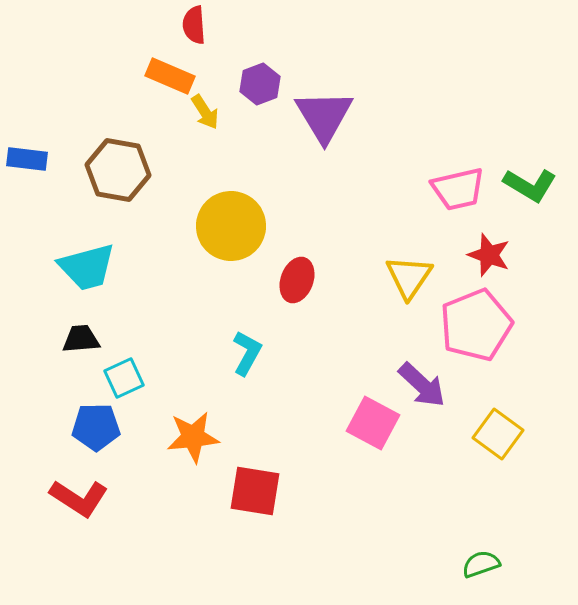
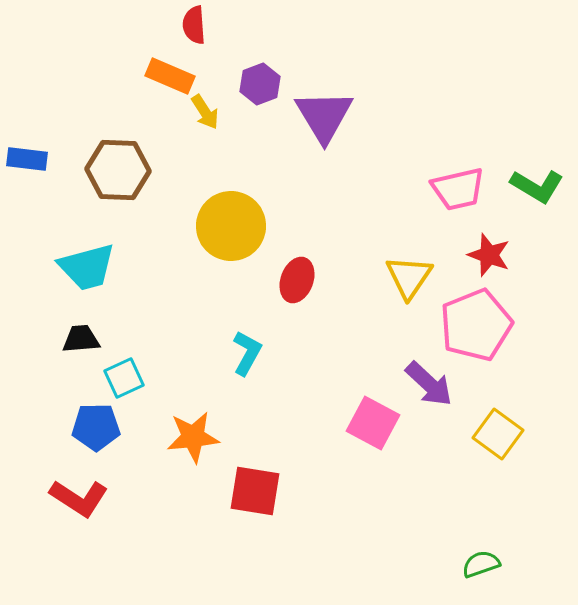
brown hexagon: rotated 8 degrees counterclockwise
green L-shape: moved 7 px right, 1 px down
purple arrow: moved 7 px right, 1 px up
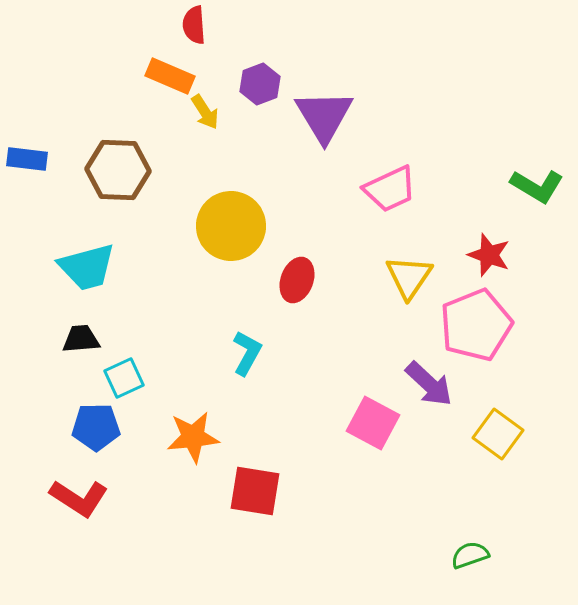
pink trapezoid: moved 68 px left; rotated 12 degrees counterclockwise
green semicircle: moved 11 px left, 9 px up
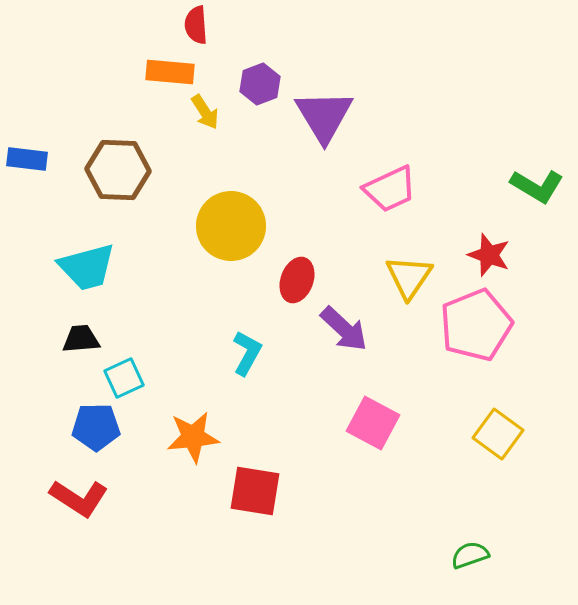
red semicircle: moved 2 px right
orange rectangle: moved 4 px up; rotated 18 degrees counterclockwise
purple arrow: moved 85 px left, 55 px up
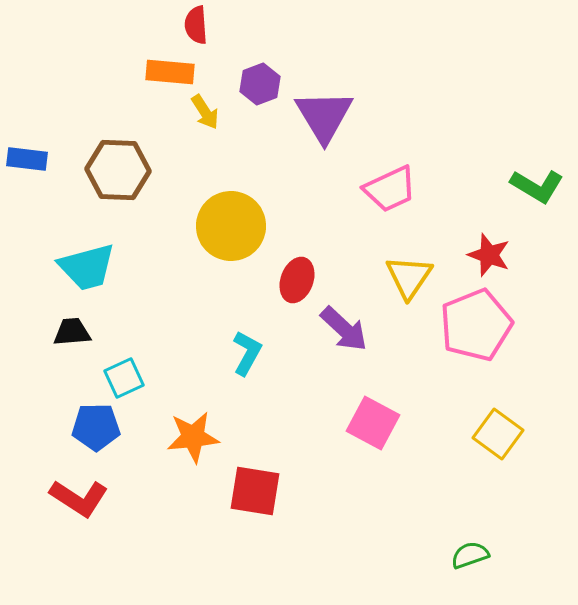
black trapezoid: moved 9 px left, 7 px up
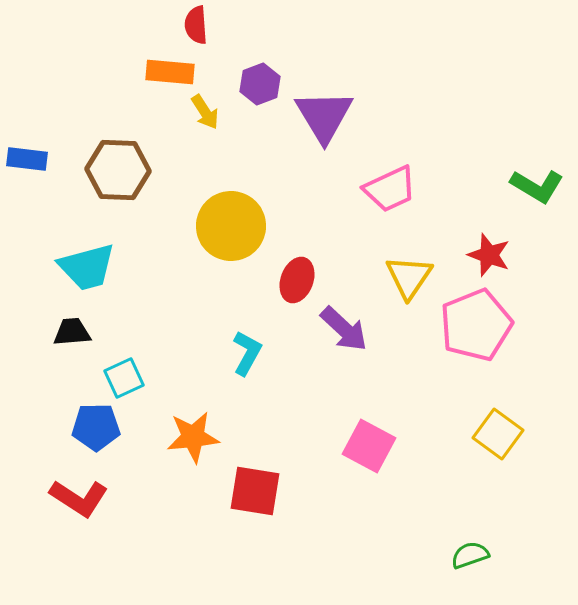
pink square: moved 4 px left, 23 px down
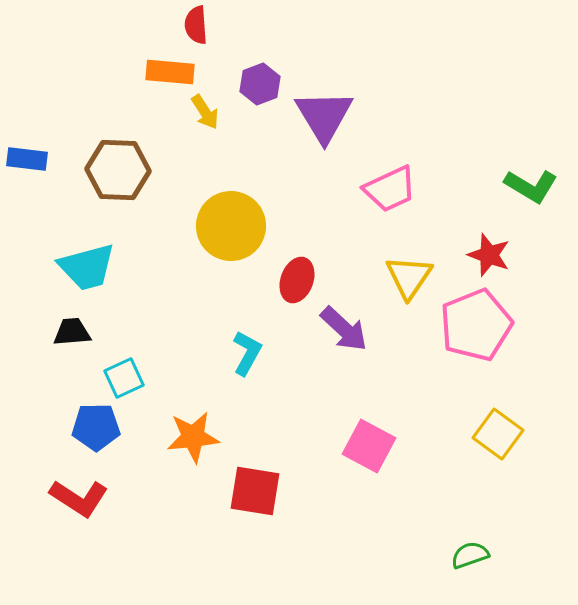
green L-shape: moved 6 px left
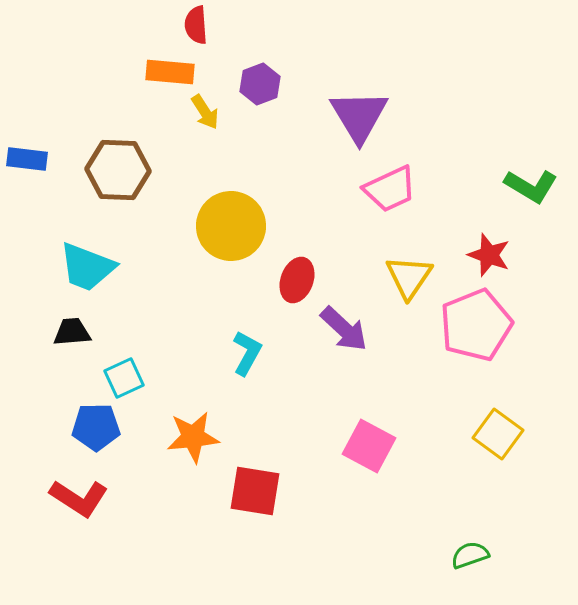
purple triangle: moved 35 px right
cyan trapezoid: rotated 36 degrees clockwise
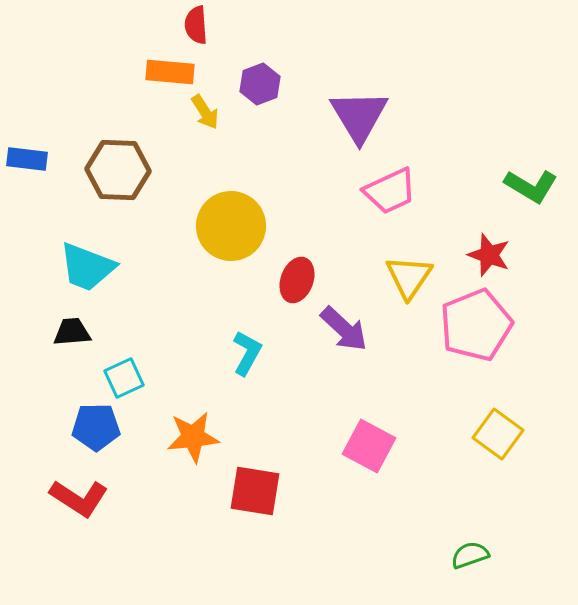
pink trapezoid: moved 2 px down
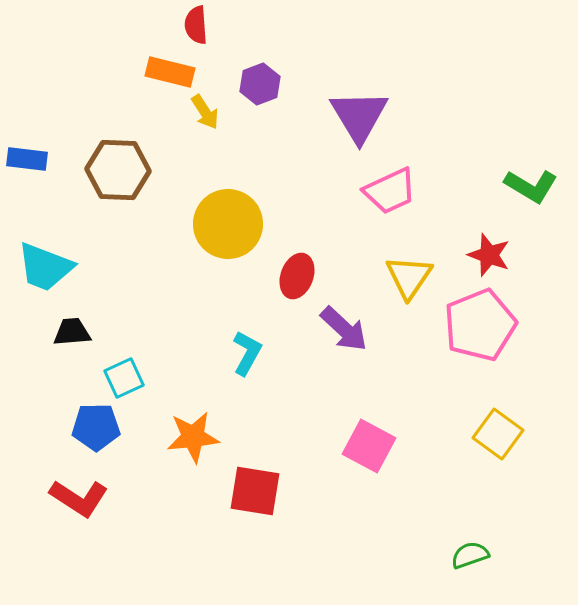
orange rectangle: rotated 9 degrees clockwise
yellow circle: moved 3 px left, 2 px up
cyan trapezoid: moved 42 px left
red ellipse: moved 4 px up
pink pentagon: moved 4 px right
